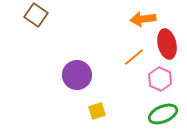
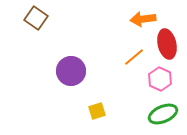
brown square: moved 3 px down
purple circle: moved 6 px left, 4 px up
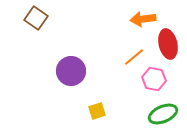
red ellipse: moved 1 px right
pink hexagon: moved 6 px left; rotated 15 degrees counterclockwise
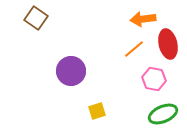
orange line: moved 8 px up
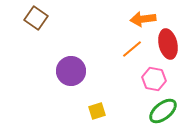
orange line: moved 2 px left
green ellipse: moved 3 px up; rotated 16 degrees counterclockwise
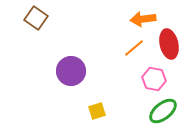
red ellipse: moved 1 px right
orange line: moved 2 px right, 1 px up
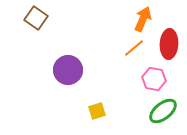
orange arrow: rotated 120 degrees clockwise
red ellipse: rotated 16 degrees clockwise
purple circle: moved 3 px left, 1 px up
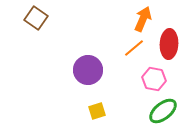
purple circle: moved 20 px right
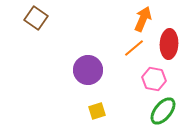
green ellipse: rotated 12 degrees counterclockwise
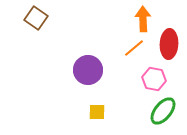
orange arrow: rotated 25 degrees counterclockwise
yellow square: moved 1 px down; rotated 18 degrees clockwise
